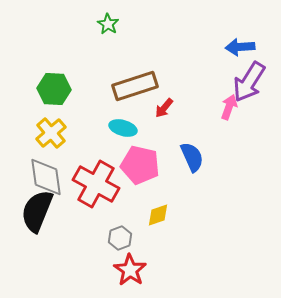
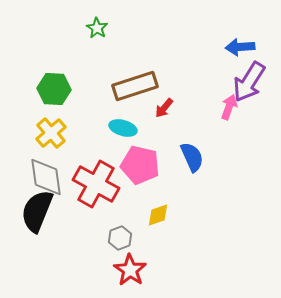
green star: moved 11 px left, 4 px down
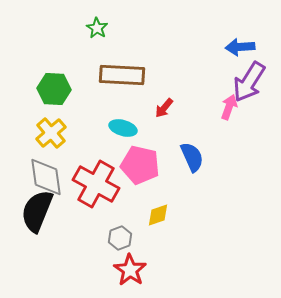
brown rectangle: moved 13 px left, 11 px up; rotated 21 degrees clockwise
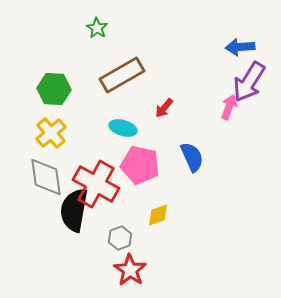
brown rectangle: rotated 33 degrees counterclockwise
black semicircle: moved 37 px right, 1 px up; rotated 12 degrees counterclockwise
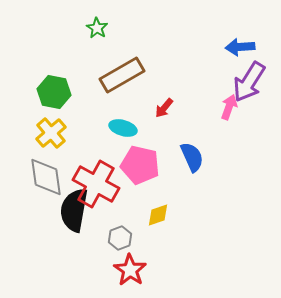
green hexagon: moved 3 px down; rotated 8 degrees clockwise
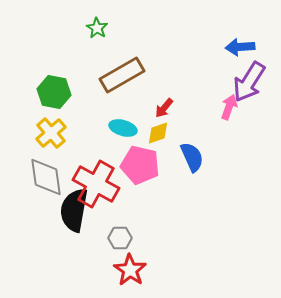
yellow diamond: moved 82 px up
gray hexagon: rotated 20 degrees clockwise
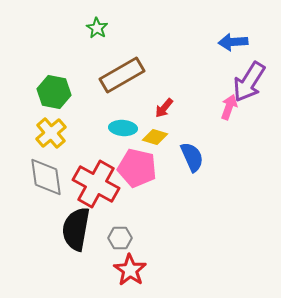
blue arrow: moved 7 px left, 5 px up
cyan ellipse: rotated 12 degrees counterclockwise
yellow diamond: moved 3 px left, 4 px down; rotated 35 degrees clockwise
pink pentagon: moved 3 px left, 3 px down
black semicircle: moved 2 px right, 19 px down
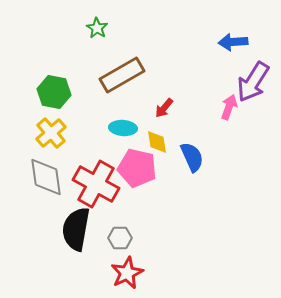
purple arrow: moved 4 px right
yellow diamond: moved 2 px right, 5 px down; rotated 65 degrees clockwise
red star: moved 3 px left, 3 px down; rotated 12 degrees clockwise
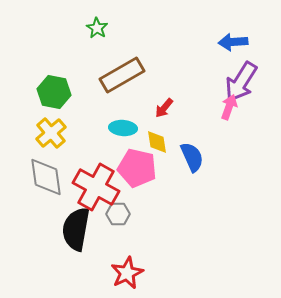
purple arrow: moved 12 px left
red cross: moved 3 px down
gray hexagon: moved 2 px left, 24 px up
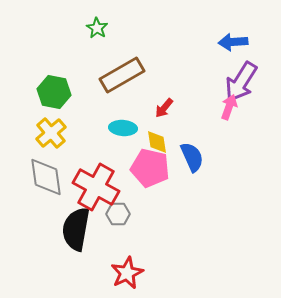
pink pentagon: moved 13 px right
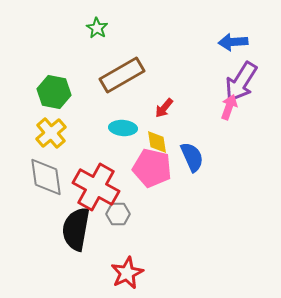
pink pentagon: moved 2 px right
